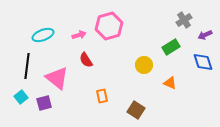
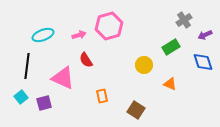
pink triangle: moved 6 px right; rotated 15 degrees counterclockwise
orange triangle: moved 1 px down
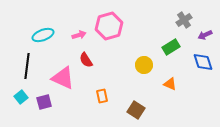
purple square: moved 1 px up
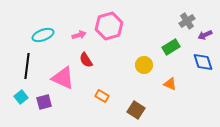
gray cross: moved 3 px right, 1 px down
orange rectangle: rotated 48 degrees counterclockwise
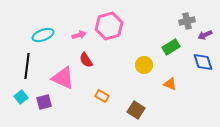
gray cross: rotated 21 degrees clockwise
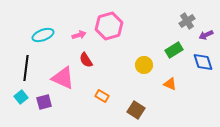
gray cross: rotated 21 degrees counterclockwise
purple arrow: moved 1 px right
green rectangle: moved 3 px right, 3 px down
black line: moved 1 px left, 2 px down
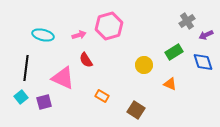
cyan ellipse: rotated 35 degrees clockwise
green rectangle: moved 2 px down
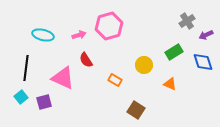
orange rectangle: moved 13 px right, 16 px up
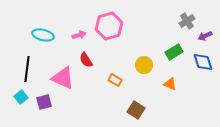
purple arrow: moved 1 px left, 1 px down
black line: moved 1 px right, 1 px down
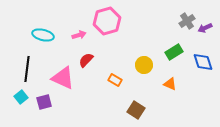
pink hexagon: moved 2 px left, 5 px up
purple arrow: moved 8 px up
red semicircle: rotated 77 degrees clockwise
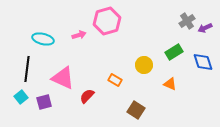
cyan ellipse: moved 4 px down
red semicircle: moved 1 px right, 36 px down
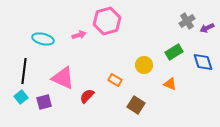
purple arrow: moved 2 px right
black line: moved 3 px left, 2 px down
brown square: moved 5 px up
